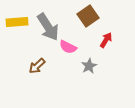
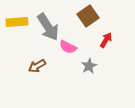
brown arrow: rotated 12 degrees clockwise
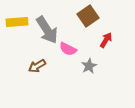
gray arrow: moved 1 px left, 3 px down
pink semicircle: moved 2 px down
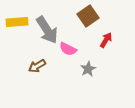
gray star: moved 1 px left, 3 px down
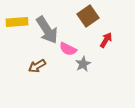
gray star: moved 5 px left, 5 px up
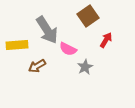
yellow rectangle: moved 23 px down
gray star: moved 2 px right, 3 px down
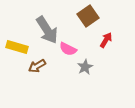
yellow rectangle: moved 2 px down; rotated 20 degrees clockwise
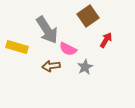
brown arrow: moved 14 px right; rotated 24 degrees clockwise
